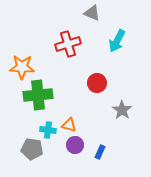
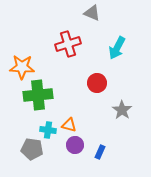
cyan arrow: moved 7 px down
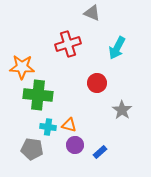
green cross: rotated 12 degrees clockwise
cyan cross: moved 3 px up
blue rectangle: rotated 24 degrees clockwise
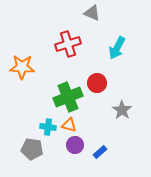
green cross: moved 30 px right, 2 px down; rotated 28 degrees counterclockwise
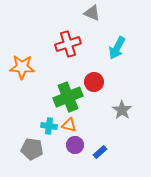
red circle: moved 3 px left, 1 px up
cyan cross: moved 1 px right, 1 px up
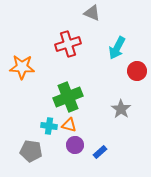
red circle: moved 43 px right, 11 px up
gray star: moved 1 px left, 1 px up
gray pentagon: moved 1 px left, 2 px down
